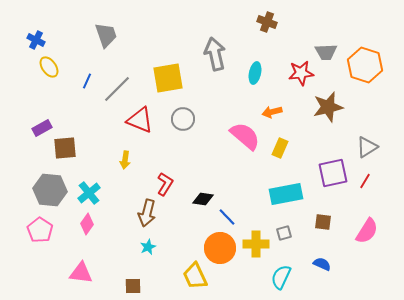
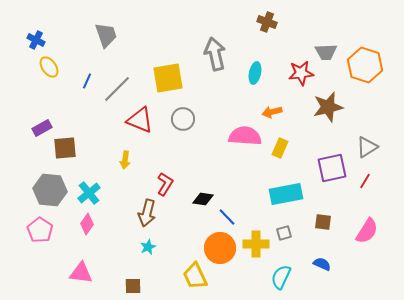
pink semicircle at (245, 136): rotated 36 degrees counterclockwise
purple square at (333, 173): moved 1 px left, 5 px up
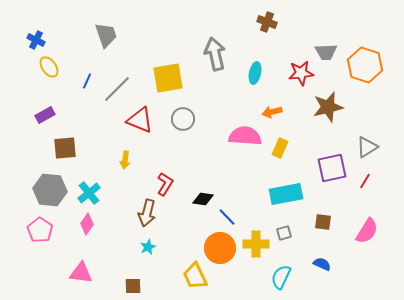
purple rectangle at (42, 128): moved 3 px right, 13 px up
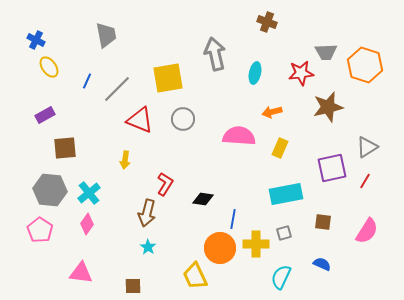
gray trapezoid at (106, 35): rotated 8 degrees clockwise
pink semicircle at (245, 136): moved 6 px left
blue line at (227, 217): moved 6 px right, 2 px down; rotated 54 degrees clockwise
cyan star at (148, 247): rotated 14 degrees counterclockwise
